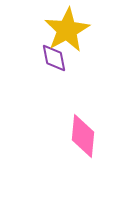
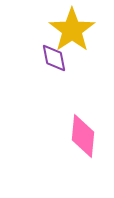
yellow star: moved 5 px right; rotated 6 degrees counterclockwise
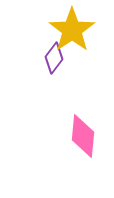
purple diamond: rotated 48 degrees clockwise
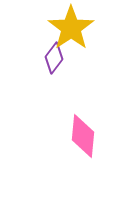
yellow star: moved 1 px left, 2 px up
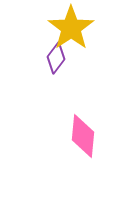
purple diamond: moved 2 px right
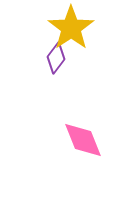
pink diamond: moved 4 px down; rotated 27 degrees counterclockwise
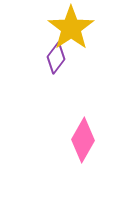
pink diamond: rotated 51 degrees clockwise
